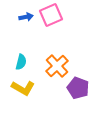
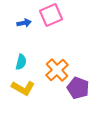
blue arrow: moved 2 px left, 6 px down
orange cross: moved 4 px down
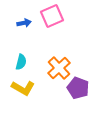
pink square: moved 1 px right, 1 px down
orange cross: moved 2 px right, 2 px up
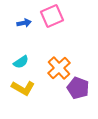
cyan semicircle: rotated 42 degrees clockwise
